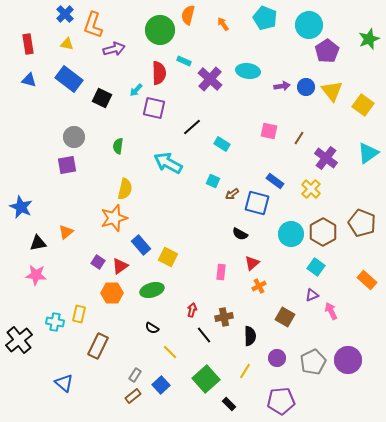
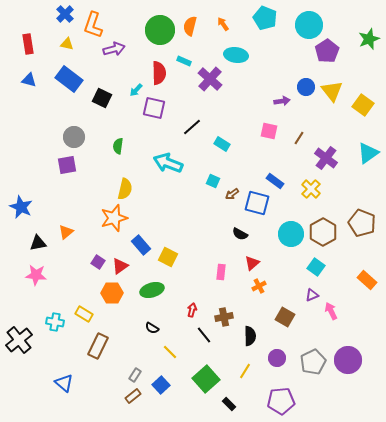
orange semicircle at (188, 15): moved 2 px right, 11 px down
cyan ellipse at (248, 71): moved 12 px left, 16 px up
purple arrow at (282, 86): moved 15 px down
cyan arrow at (168, 163): rotated 8 degrees counterclockwise
yellow rectangle at (79, 314): moved 5 px right; rotated 72 degrees counterclockwise
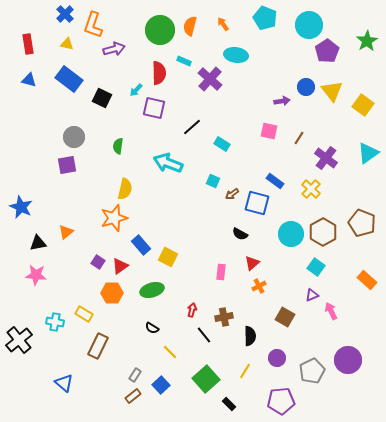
green star at (369, 39): moved 2 px left, 2 px down; rotated 10 degrees counterclockwise
gray pentagon at (313, 362): moved 1 px left, 9 px down
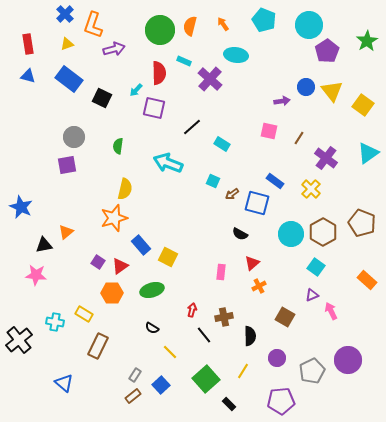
cyan pentagon at (265, 18): moved 1 px left, 2 px down
yellow triangle at (67, 44): rotated 32 degrees counterclockwise
blue triangle at (29, 80): moved 1 px left, 4 px up
black triangle at (38, 243): moved 6 px right, 2 px down
yellow line at (245, 371): moved 2 px left
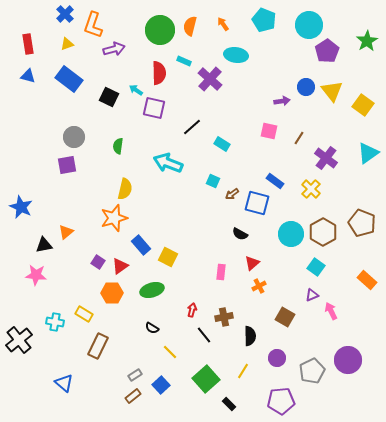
cyan arrow at (136, 90): rotated 80 degrees clockwise
black square at (102, 98): moved 7 px right, 1 px up
gray rectangle at (135, 375): rotated 24 degrees clockwise
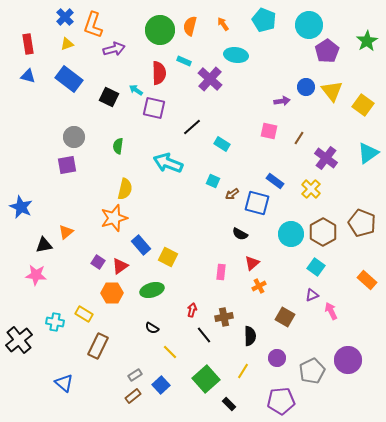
blue cross at (65, 14): moved 3 px down
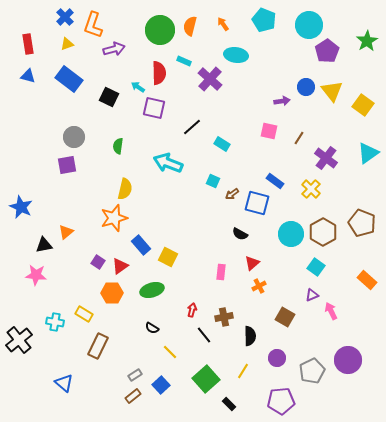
cyan arrow at (136, 90): moved 2 px right, 3 px up
